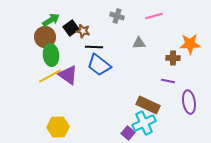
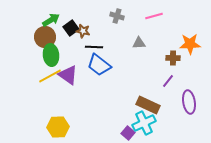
purple line: rotated 64 degrees counterclockwise
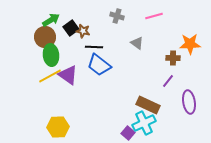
gray triangle: moved 2 px left; rotated 40 degrees clockwise
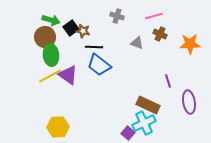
green arrow: rotated 48 degrees clockwise
gray triangle: rotated 16 degrees counterclockwise
brown cross: moved 13 px left, 24 px up; rotated 24 degrees clockwise
purple line: rotated 56 degrees counterclockwise
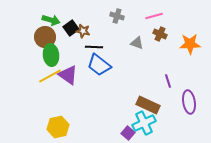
yellow hexagon: rotated 10 degrees counterclockwise
